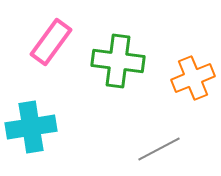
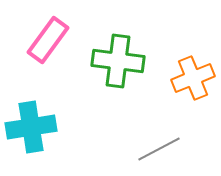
pink rectangle: moved 3 px left, 2 px up
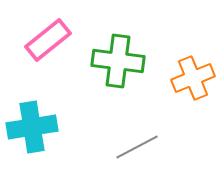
pink rectangle: rotated 15 degrees clockwise
cyan cross: moved 1 px right
gray line: moved 22 px left, 2 px up
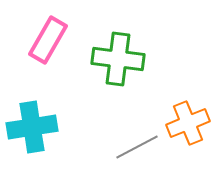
pink rectangle: rotated 21 degrees counterclockwise
green cross: moved 2 px up
orange cross: moved 5 px left, 45 px down
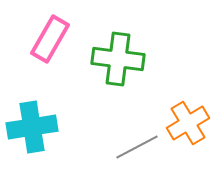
pink rectangle: moved 2 px right, 1 px up
orange cross: rotated 9 degrees counterclockwise
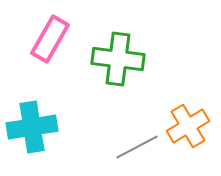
orange cross: moved 3 px down
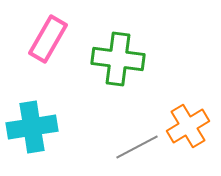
pink rectangle: moved 2 px left
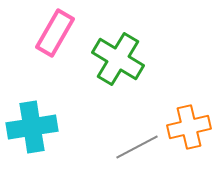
pink rectangle: moved 7 px right, 6 px up
green cross: rotated 24 degrees clockwise
orange cross: moved 1 px right, 1 px down; rotated 18 degrees clockwise
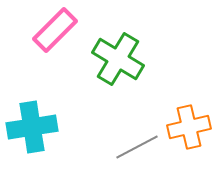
pink rectangle: moved 3 px up; rotated 15 degrees clockwise
